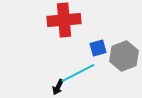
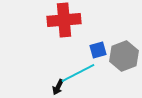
blue square: moved 2 px down
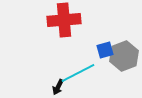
blue square: moved 7 px right
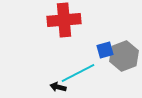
black arrow: rotated 77 degrees clockwise
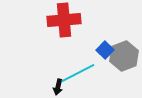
blue square: rotated 30 degrees counterclockwise
black arrow: rotated 91 degrees counterclockwise
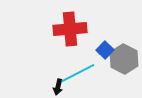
red cross: moved 6 px right, 9 px down
gray hexagon: moved 3 px down; rotated 12 degrees counterclockwise
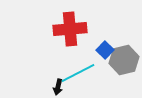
gray hexagon: moved 1 px down; rotated 20 degrees clockwise
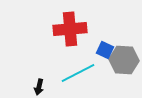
blue square: rotated 18 degrees counterclockwise
gray hexagon: rotated 16 degrees clockwise
black arrow: moved 19 px left
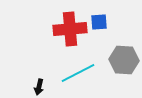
blue square: moved 6 px left, 28 px up; rotated 30 degrees counterclockwise
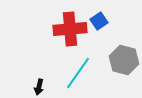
blue square: moved 1 px up; rotated 30 degrees counterclockwise
gray hexagon: rotated 12 degrees clockwise
cyan line: rotated 28 degrees counterclockwise
